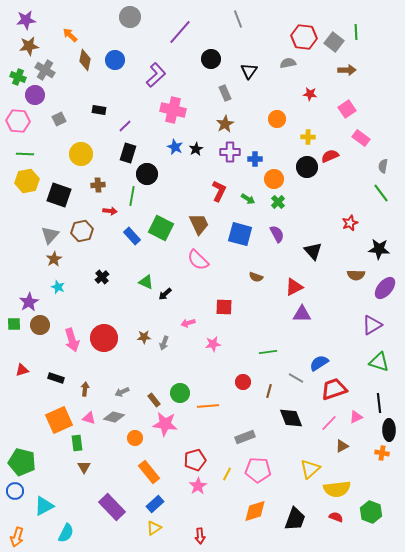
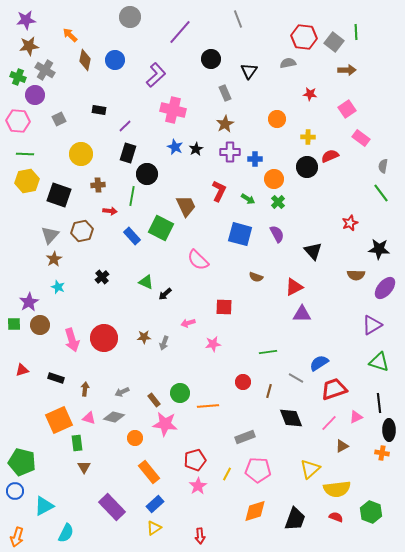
brown trapezoid at (199, 224): moved 13 px left, 18 px up
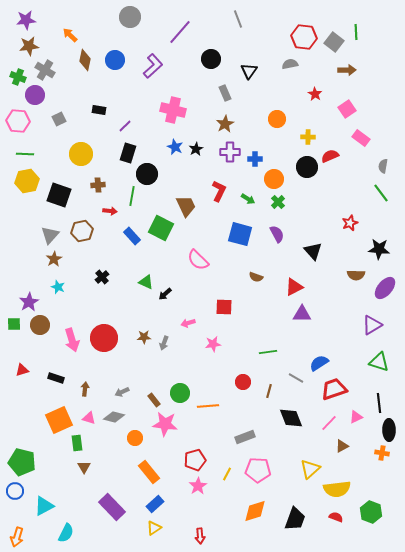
gray semicircle at (288, 63): moved 2 px right, 1 px down
purple L-shape at (156, 75): moved 3 px left, 9 px up
red star at (310, 94): moved 5 px right; rotated 24 degrees clockwise
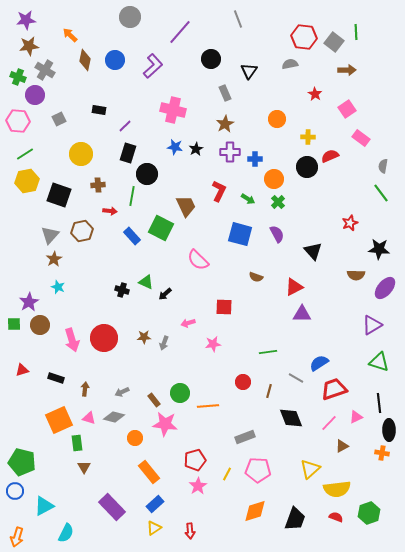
blue star at (175, 147): rotated 14 degrees counterclockwise
green line at (25, 154): rotated 36 degrees counterclockwise
black cross at (102, 277): moved 20 px right, 13 px down; rotated 32 degrees counterclockwise
green hexagon at (371, 512): moved 2 px left, 1 px down; rotated 20 degrees clockwise
red arrow at (200, 536): moved 10 px left, 5 px up
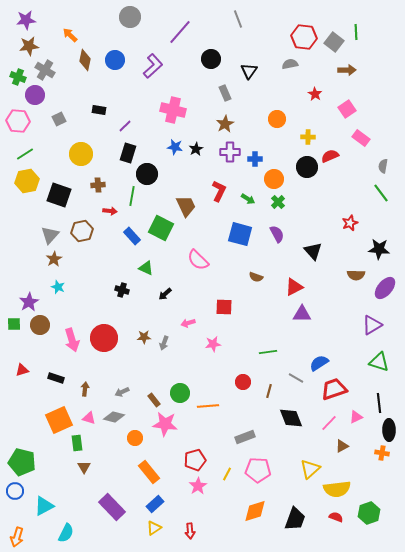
green triangle at (146, 282): moved 14 px up
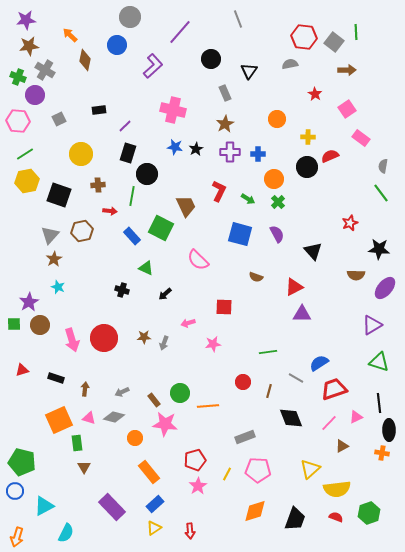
blue circle at (115, 60): moved 2 px right, 15 px up
black rectangle at (99, 110): rotated 16 degrees counterclockwise
blue cross at (255, 159): moved 3 px right, 5 px up
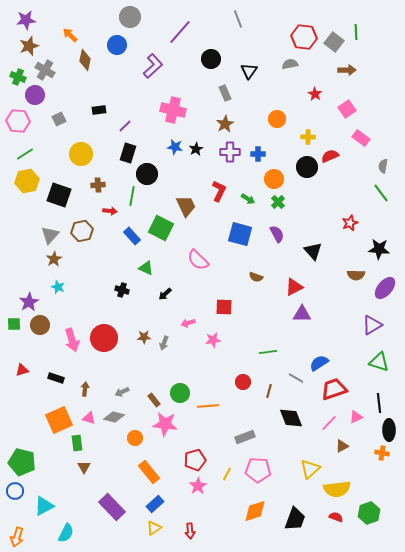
brown star at (29, 46): rotated 12 degrees counterclockwise
pink star at (213, 344): moved 4 px up
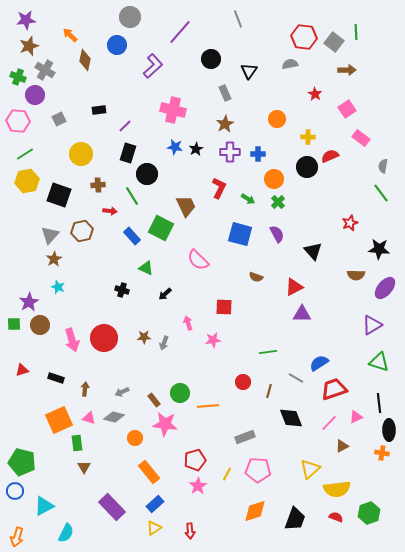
red L-shape at (219, 191): moved 3 px up
green line at (132, 196): rotated 42 degrees counterclockwise
pink arrow at (188, 323): rotated 88 degrees clockwise
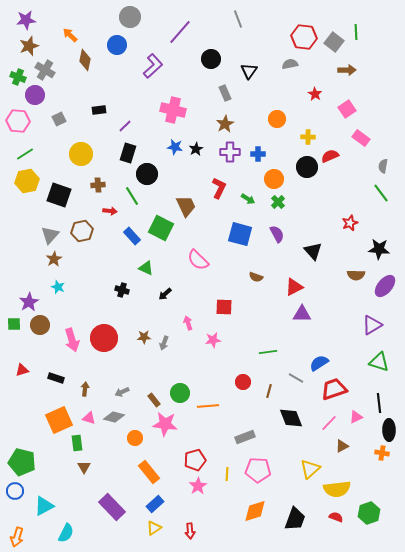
purple ellipse at (385, 288): moved 2 px up
yellow line at (227, 474): rotated 24 degrees counterclockwise
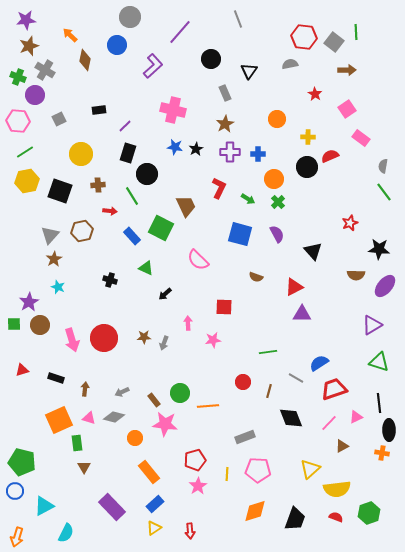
green line at (25, 154): moved 2 px up
green line at (381, 193): moved 3 px right, 1 px up
black square at (59, 195): moved 1 px right, 4 px up
black cross at (122, 290): moved 12 px left, 10 px up
pink arrow at (188, 323): rotated 16 degrees clockwise
